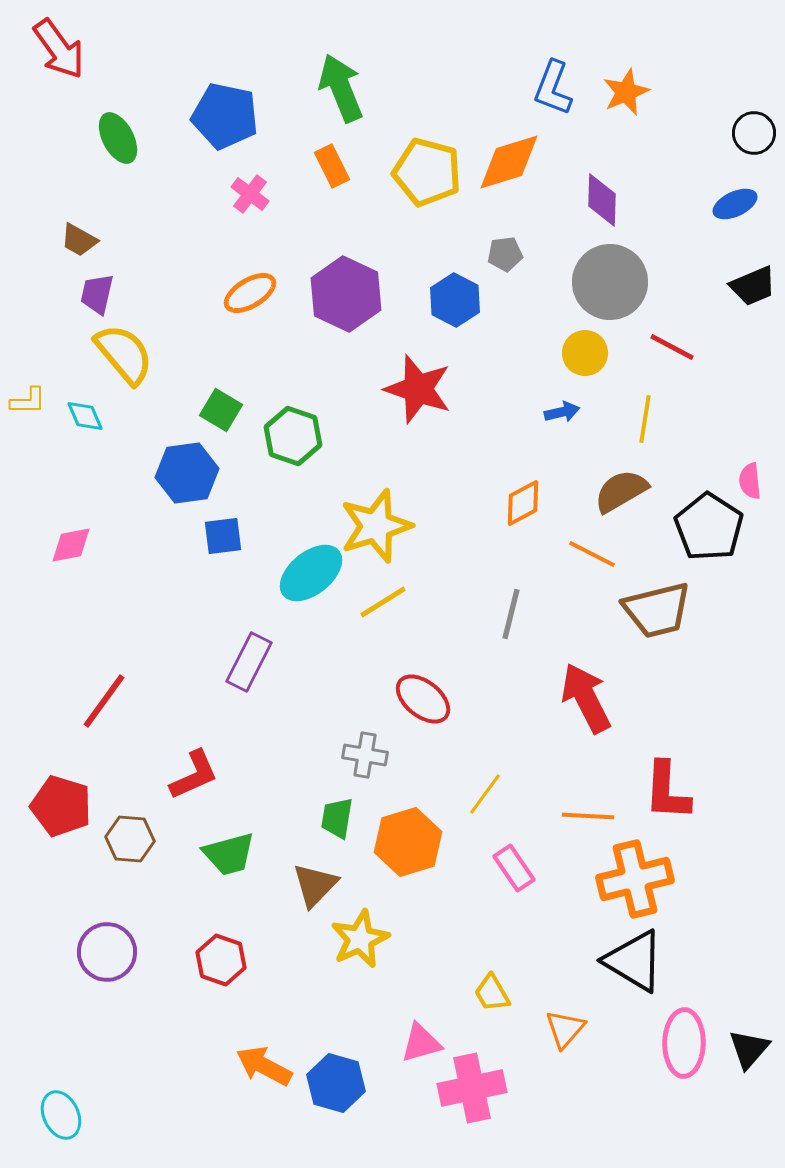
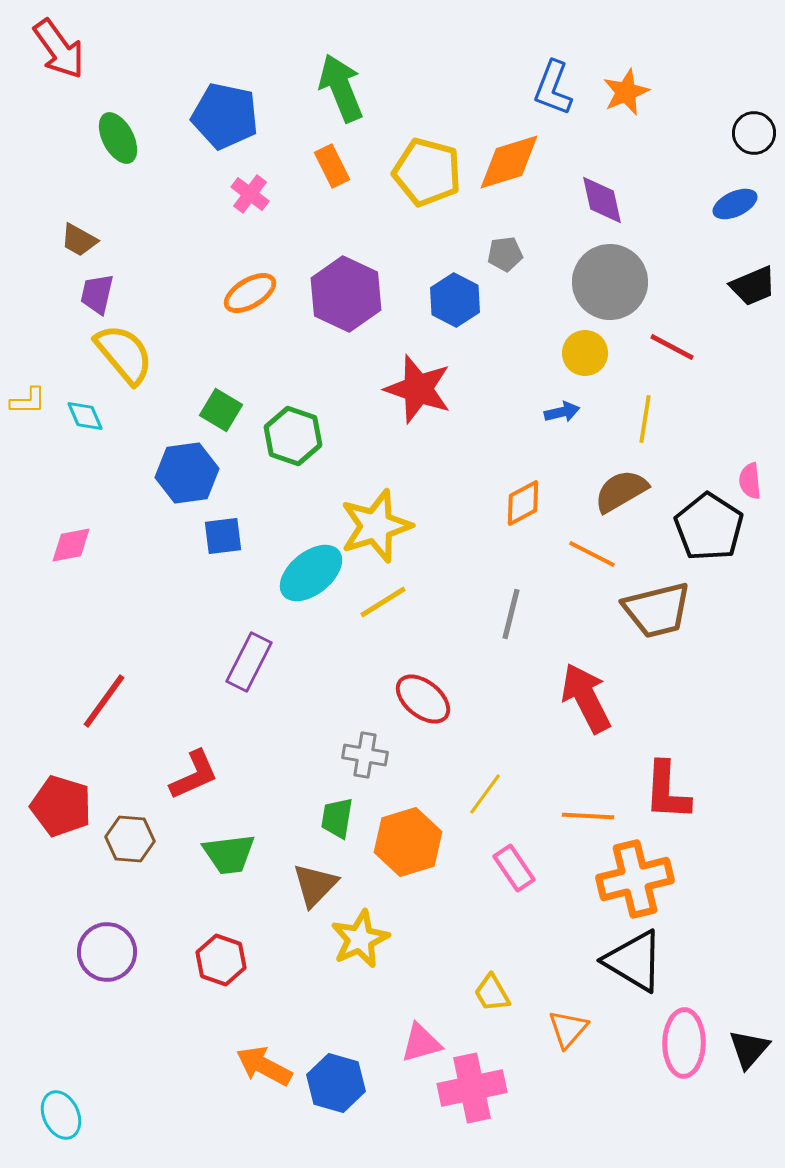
purple diamond at (602, 200): rotated 14 degrees counterclockwise
green trapezoid at (229, 854): rotated 8 degrees clockwise
orange triangle at (565, 1029): moved 3 px right
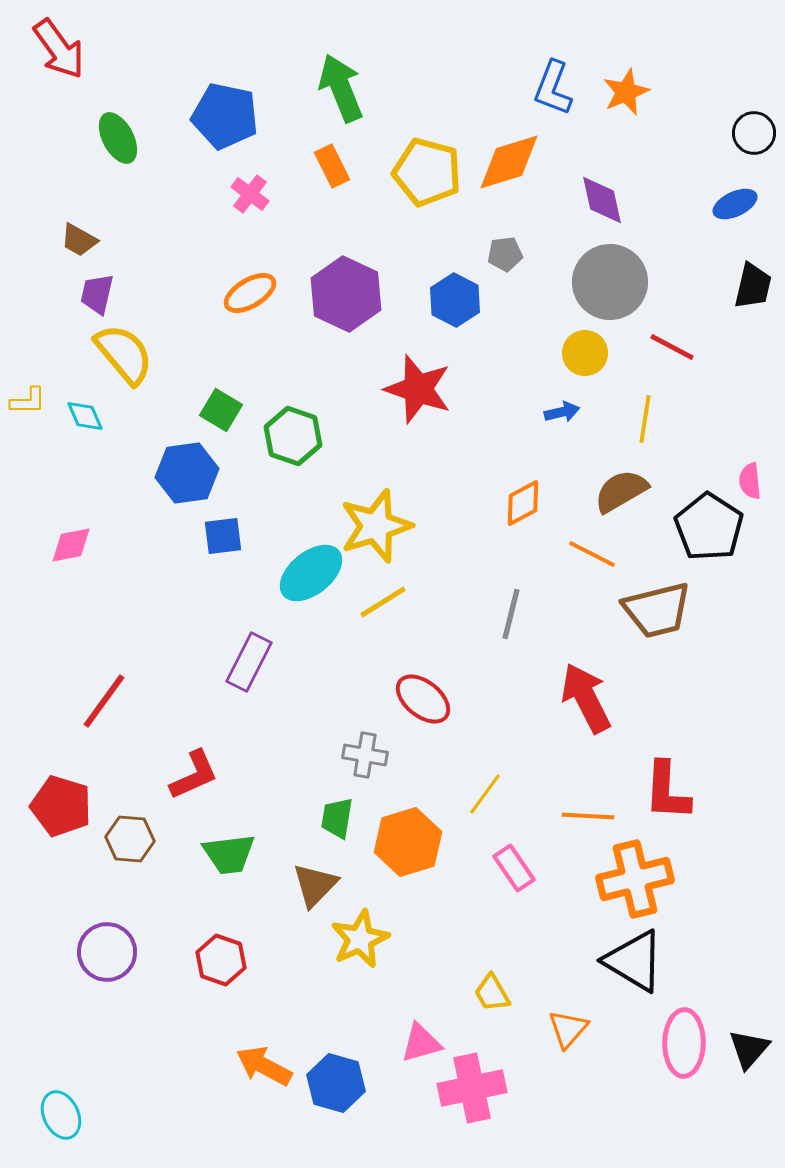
black trapezoid at (753, 286): rotated 54 degrees counterclockwise
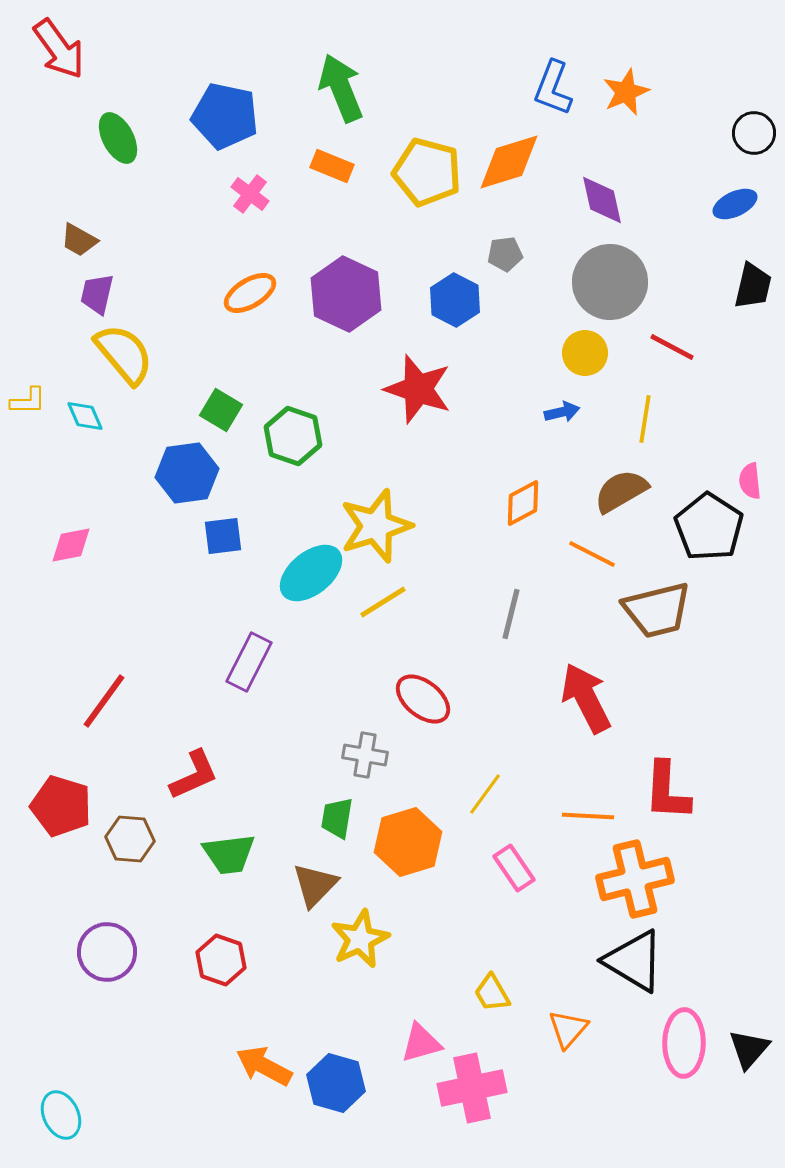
orange rectangle at (332, 166): rotated 42 degrees counterclockwise
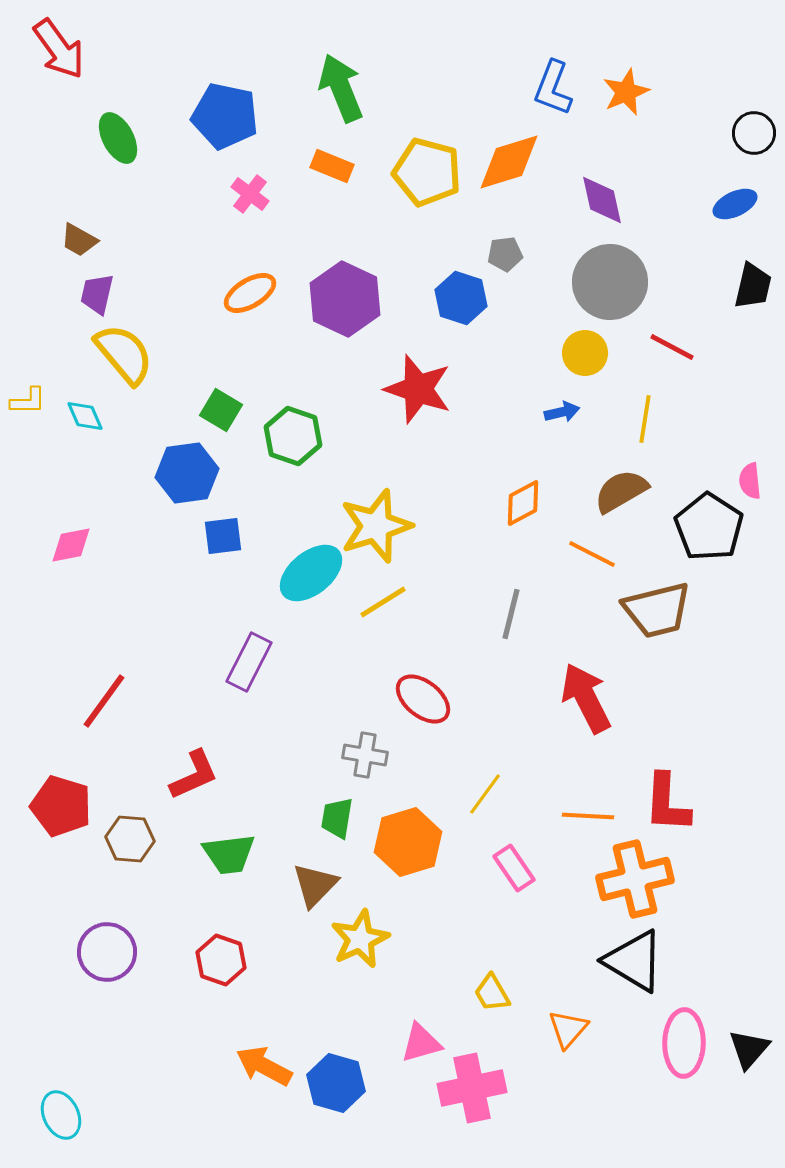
purple hexagon at (346, 294): moved 1 px left, 5 px down
blue hexagon at (455, 300): moved 6 px right, 2 px up; rotated 9 degrees counterclockwise
red L-shape at (667, 791): moved 12 px down
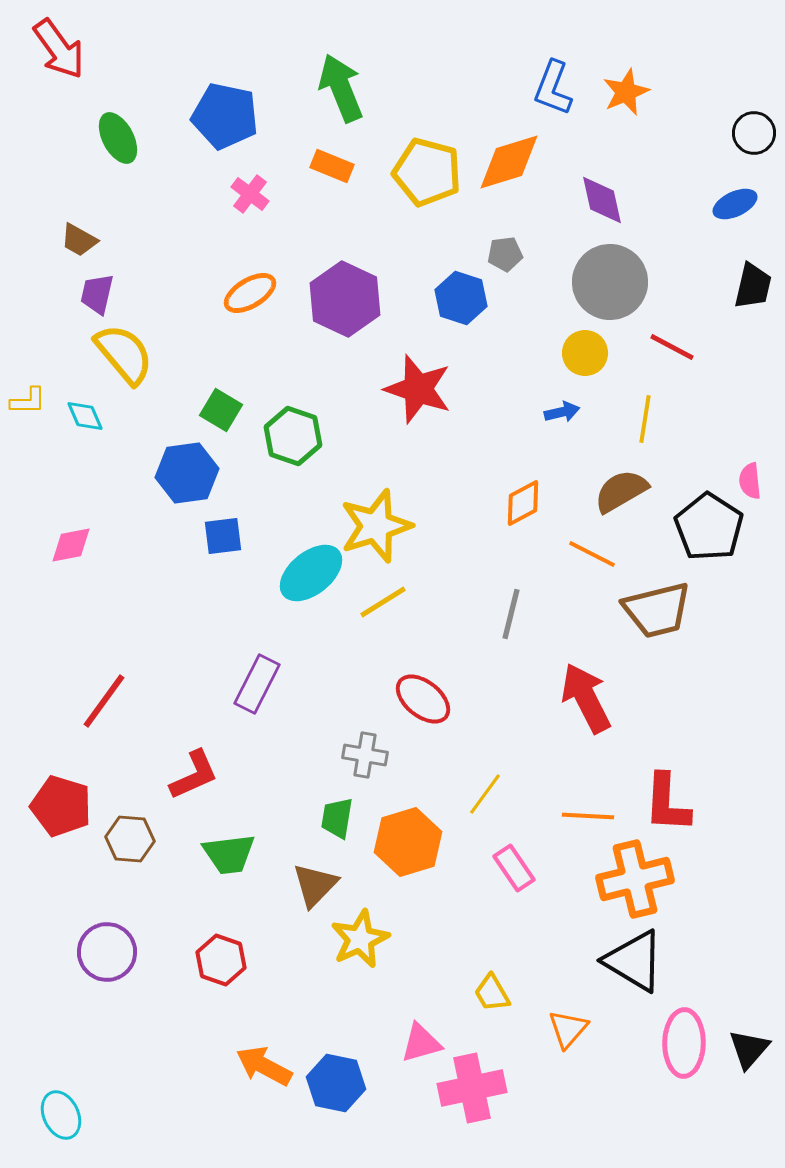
purple rectangle at (249, 662): moved 8 px right, 22 px down
blue hexagon at (336, 1083): rotated 4 degrees counterclockwise
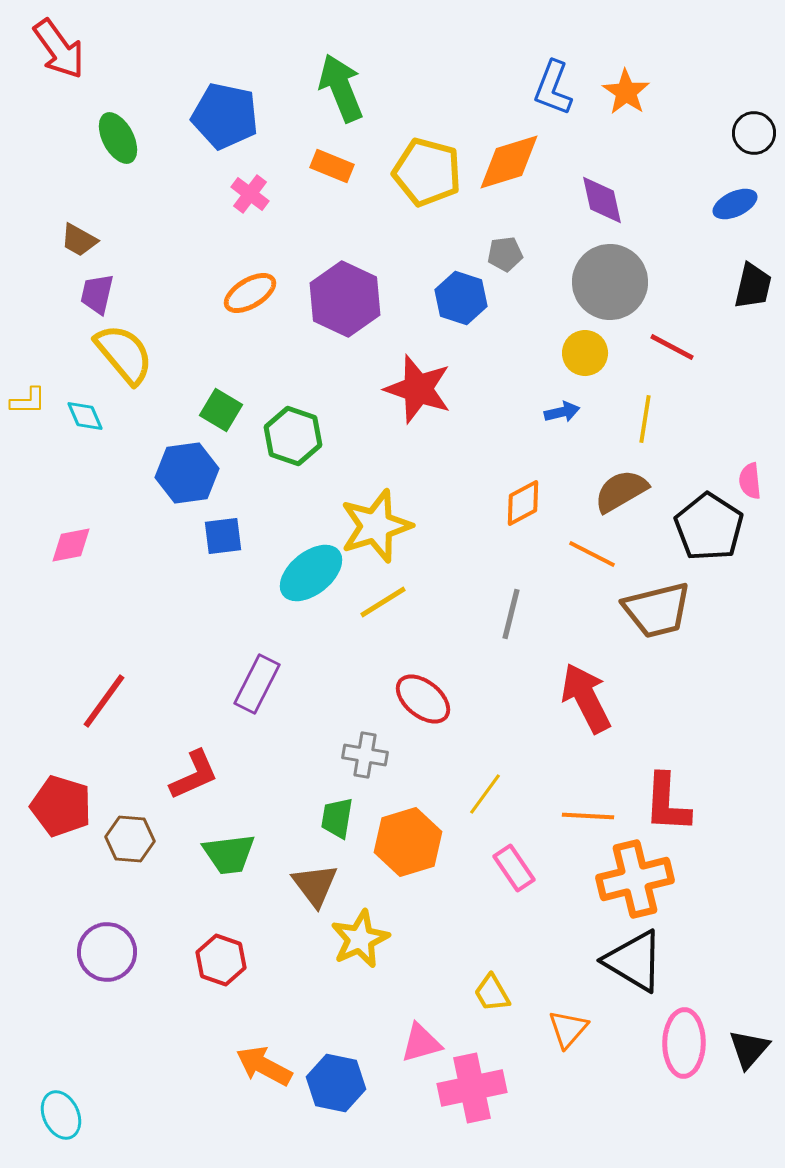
orange star at (626, 92): rotated 15 degrees counterclockwise
brown triangle at (315, 885): rotated 21 degrees counterclockwise
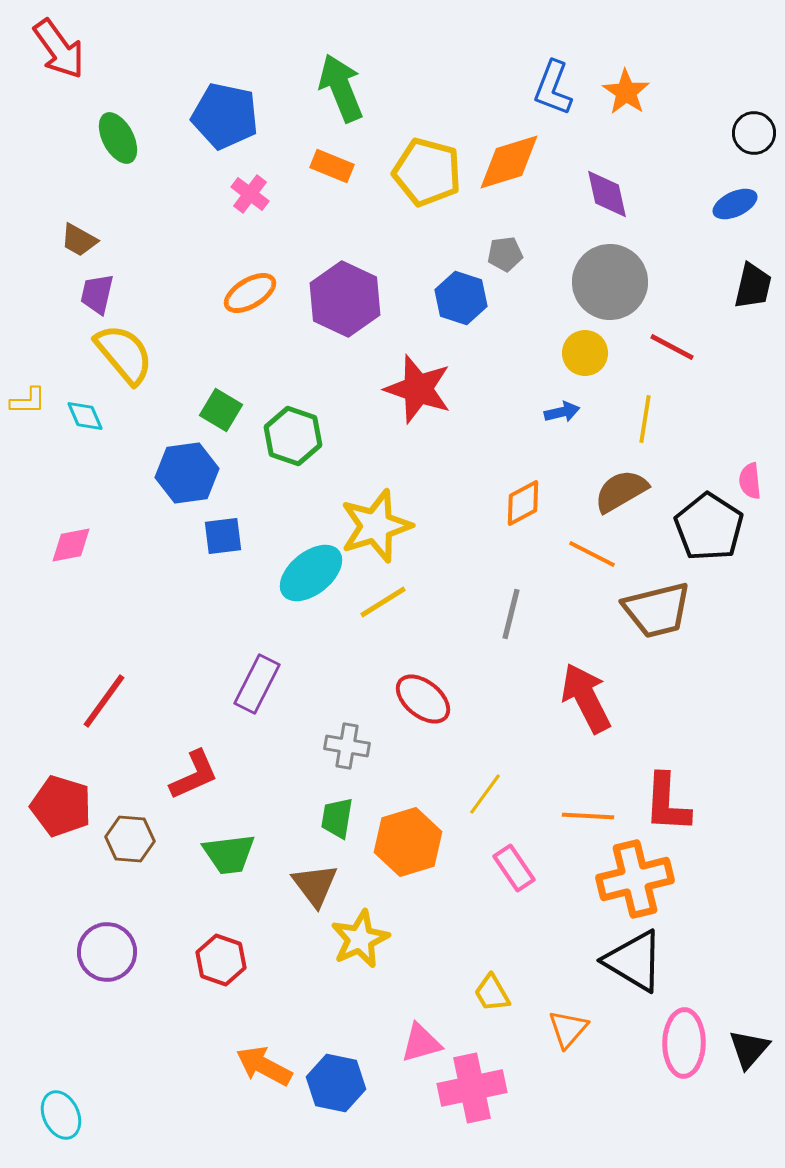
purple diamond at (602, 200): moved 5 px right, 6 px up
gray cross at (365, 755): moved 18 px left, 9 px up
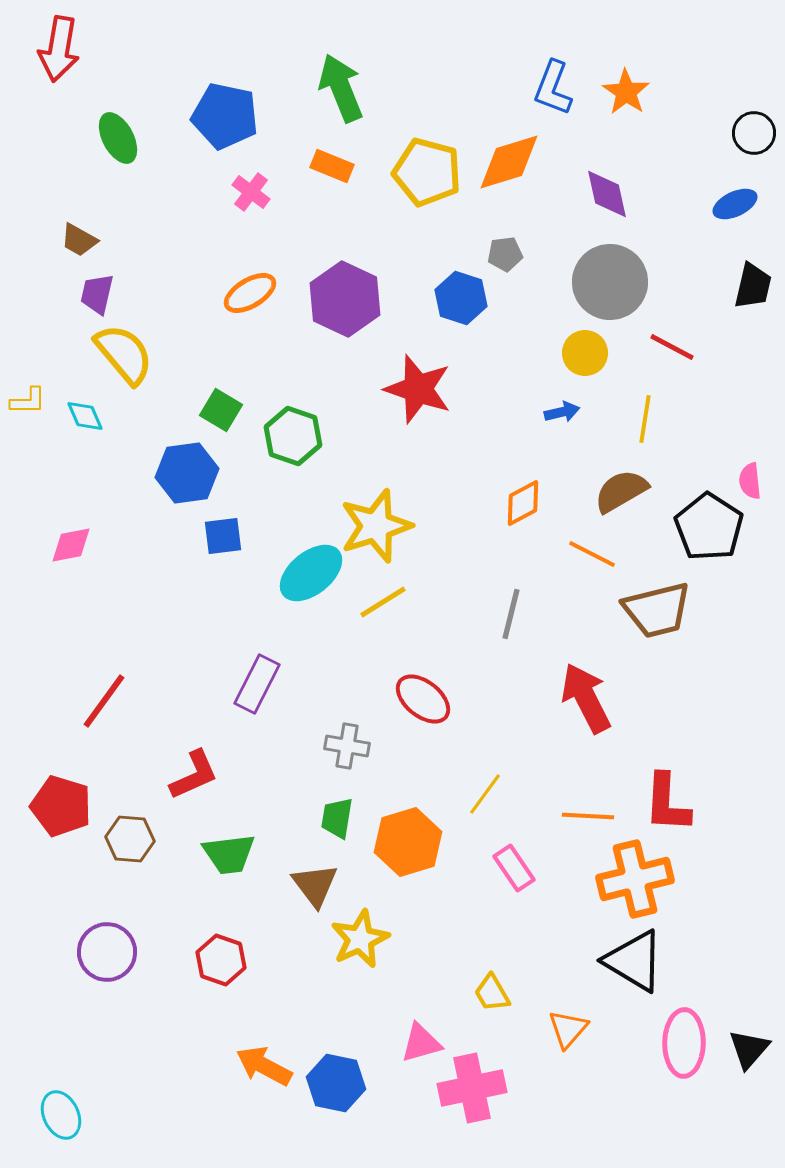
red arrow at (59, 49): rotated 46 degrees clockwise
pink cross at (250, 194): moved 1 px right, 2 px up
